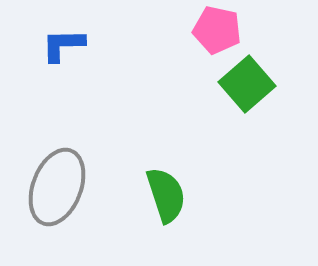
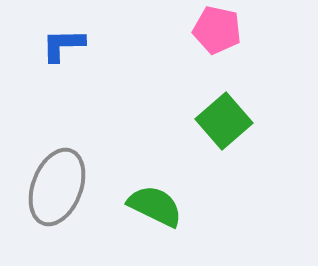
green square: moved 23 px left, 37 px down
green semicircle: moved 11 px left, 11 px down; rotated 46 degrees counterclockwise
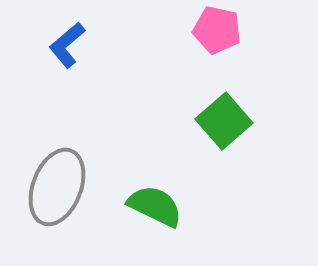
blue L-shape: moved 4 px right; rotated 39 degrees counterclockwise
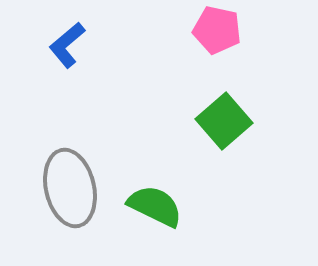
gray ellipse: moved 13 px right, 1 px down; rotated 34 degrees counterclockwise
